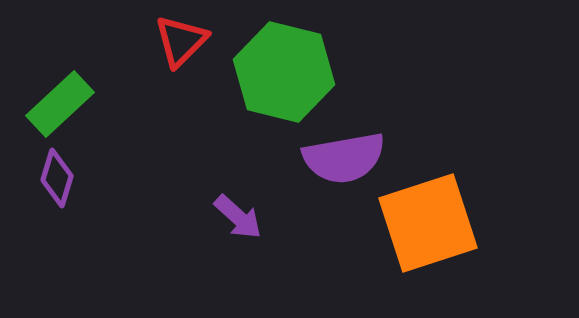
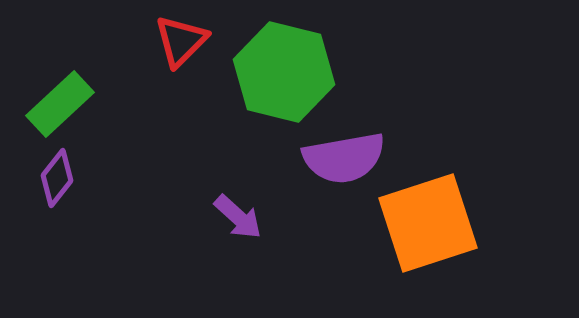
purple diamond: rotated 22 degrees clockwise
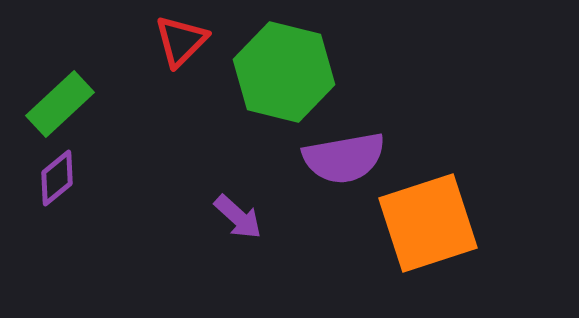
purple diamond: rotated 12 degrees clockwise
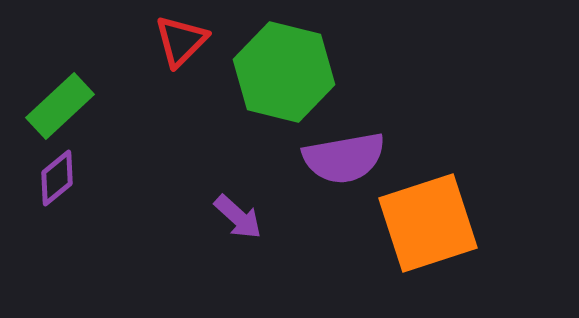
green rectangle: moved 2 px down
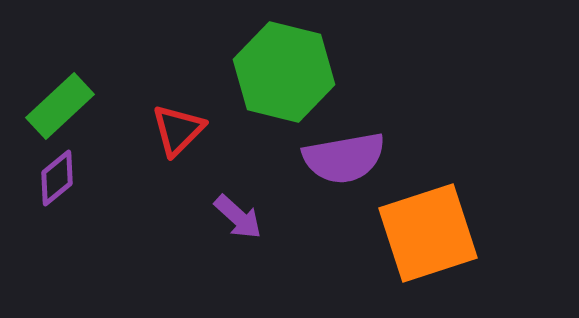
red triangle: moved 3 px left, 89 px down
orange square: moved 10 px down
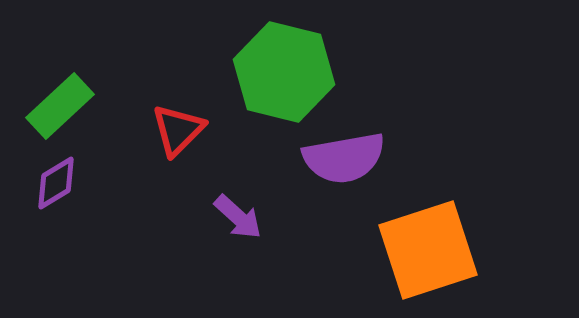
purple diamond: moved 1 px left, 5 px down; rotated 8 degrees clockwise
orange square: moved 17 px down
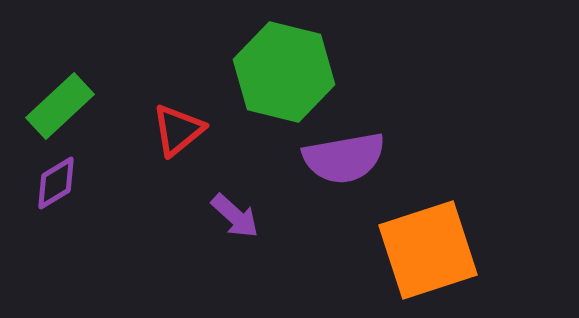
red triangle: rotated 6 degrees clockwise
purple arrow: moved 3 px left, 1 px up
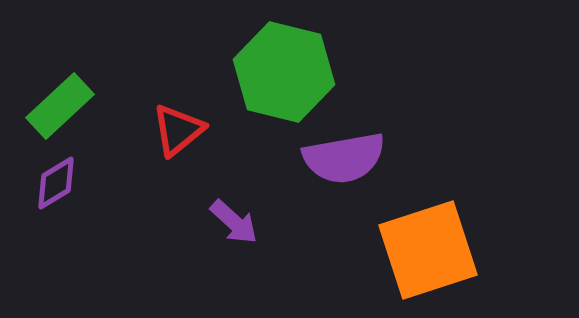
purple arrow: moved 1 px left, 6 px down
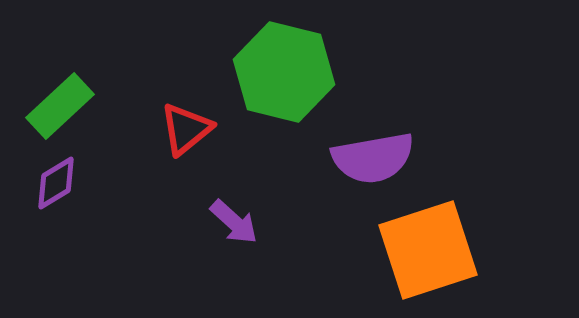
red triangle: moved 8 px right, 1 px up
purple semicircle: moved 29 px right
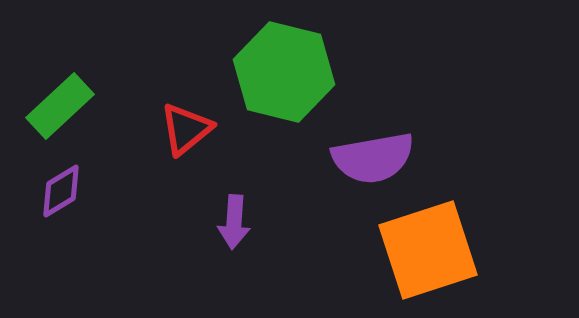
purple diamond: moved 5 px right, 8 px down
purple arrow: rotated 52 degrees clockwise
